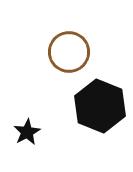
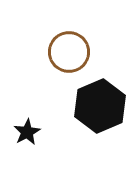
black hexagon: rotated 15 degrees clockwise
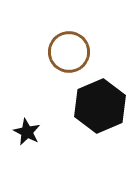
black star: rotated 16 degrees counterclockwise
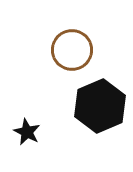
brown circle: moved 3 px right, 2 px up
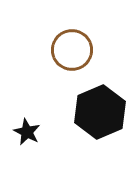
black hexagon: moved 6 px down
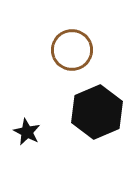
black hexagon: moved 3 px left
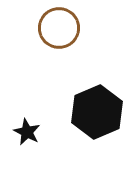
brown circle: moved 13 px left, 22 px up
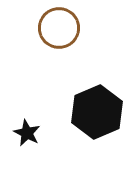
black star: moved 1 px down
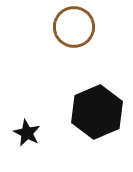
brown circle: moved 15 px right, 1 px up
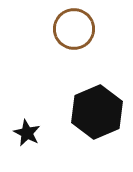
brown circle: moved 2 px down
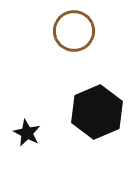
brown circle: moved 2 px down
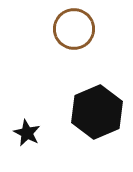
brown circle: moved 2 px up
